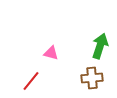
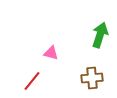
green arrow: moved 11 px up
red line: moved 1 px right
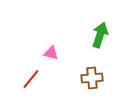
red line: moved 1 px left, 2 px up
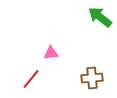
green arrow: moved 18 px up; rotated 70 degrees counterclockwise
pink triangle: rotated 21 degrees counterclockwise
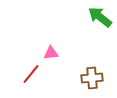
red line: moved 5 px up
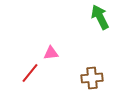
green arrow: rotated 25 degrees clockwise
red line: moved 1 px left, 1 px up
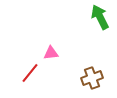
brown cross: rotated 15 degrees counterclockwise
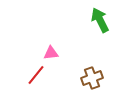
green arrow: moved 3 px down
red line: moved 6 px right, 2 px down
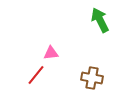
brown cross: rotated 30 degrees clockwise
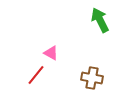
pink triangle: rotated 35 degrees clockwise
